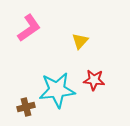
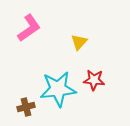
yellow triangle: moved 1 px left, 1 px down
cyan star: moved 1 px right, 1 px up
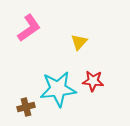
red star: moved 1 px left, 1 px down
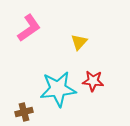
brown cross: moved 2 px left, 5 px down
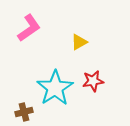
yellow triangle: rotated 18 degrees clockwise
red star: rotated 15 degrees counterclockwise
cyan star: moved 3 px left, 1 px up; rotated 27 degrees counterclockwise
